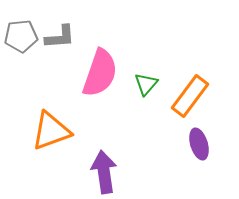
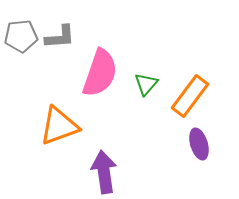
orange triangle: moved 8 px right, 5 px up
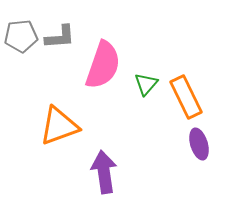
pink semicircle: moved 3 px right, 8 px up
orange rectangle: moved 4 px left, 1 px down; rotated 63 degrees counterclockwise
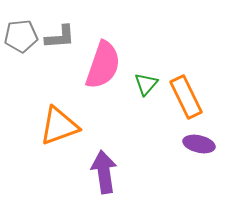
purple ellipse: rotated 60 degrees counterclockwise
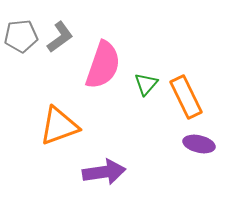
gray L-shape: rotated 32 degrees counterclockwise
purple arrow: rotated 90 degrees clockwise
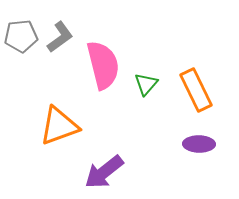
pink semicircle: rotated 33 degrees counterclockwise
orange rectangle: moved 10 px right, 7 px up
purple ellipse: rotated 12 degrees counterclockwise
purple arrow: rotated 150 degrees clockwise
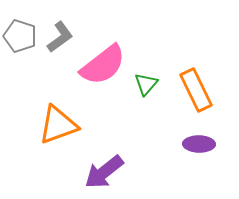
gray pentagon: moved 1 px left; rotated 24 degrees clockwise
pink semicircle: rotated 66 degrees clockwise
orange triangle: moved 1 px left, 1 px up
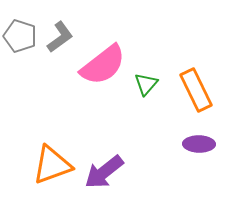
orange triangle: moved 6 px left, 40 px down
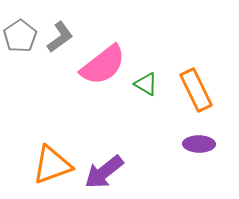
gray pentagon: rotated 20 degrees clockwise
green triangle: rotated 40 degrees counterclockwise
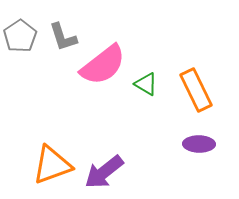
gray L-shape: moved 3 px right; rotated 108 degrees clockwise
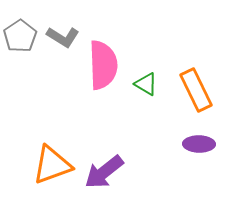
gray L-shape: rotated 40 degrees counterclockwise
pink semicircle: rotated 54 degrees counterclockwise
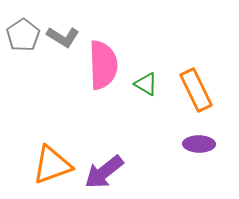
gray pentagon: moved 3 px right, 1 px up
